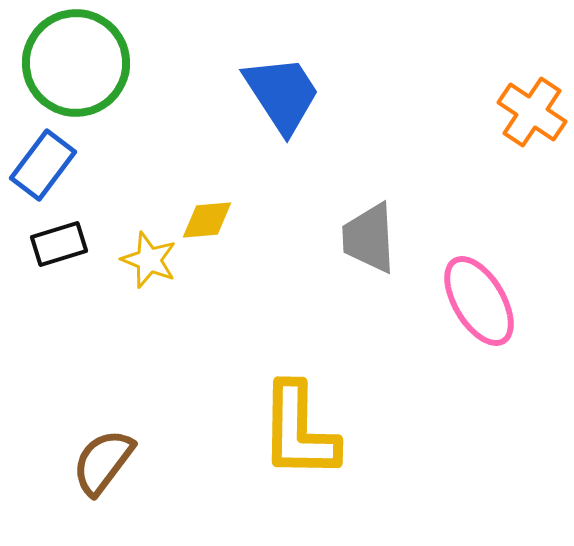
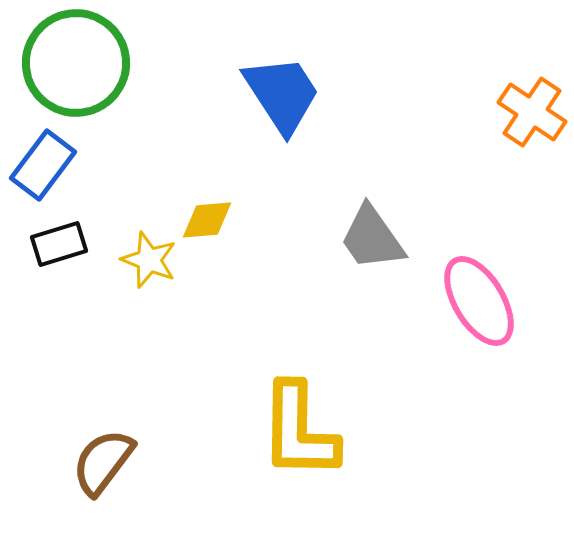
gray trapezoid: moved 3 px right; rotated 32 degrees counterclockwise
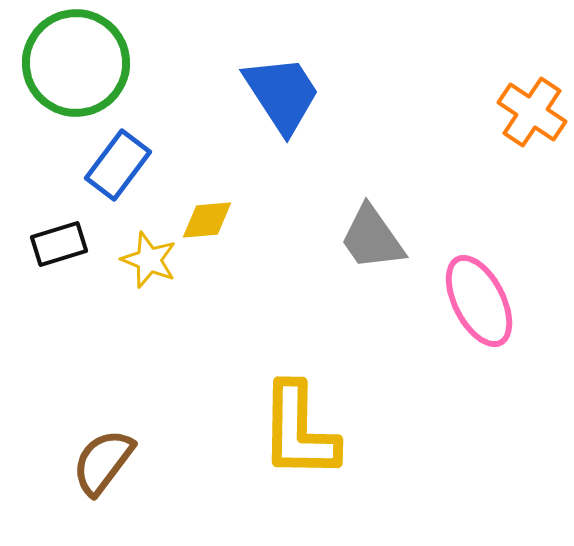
blue rectangle: moved 75 px right
pink ellipse: rotated 4 degrees clockwise
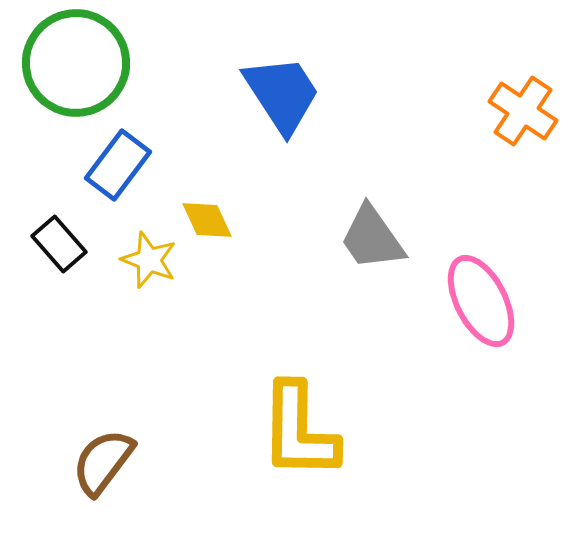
orange cross: moved 9 px left, 1 px up
yellow diamond: rotated 70 degrees clockwise
black rectangle: rotated 66 degrees clockwise
pink ellipse: moved 2 px right
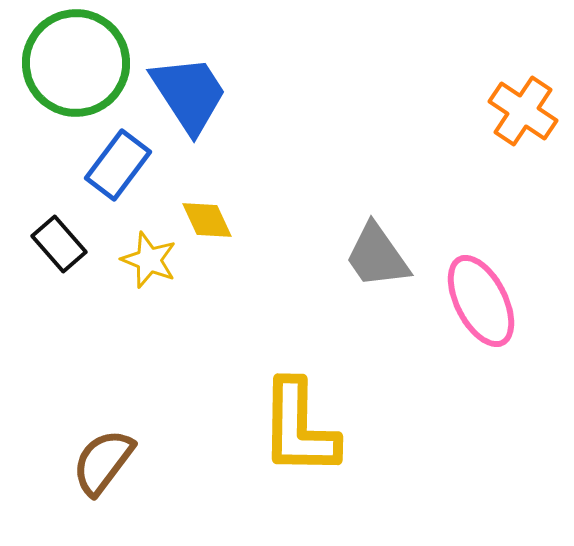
blue trapezoid: moved 93 px left
gray trapezoid: moved 5 px right, 18 px down
yellow L-shape: moved 3 px up
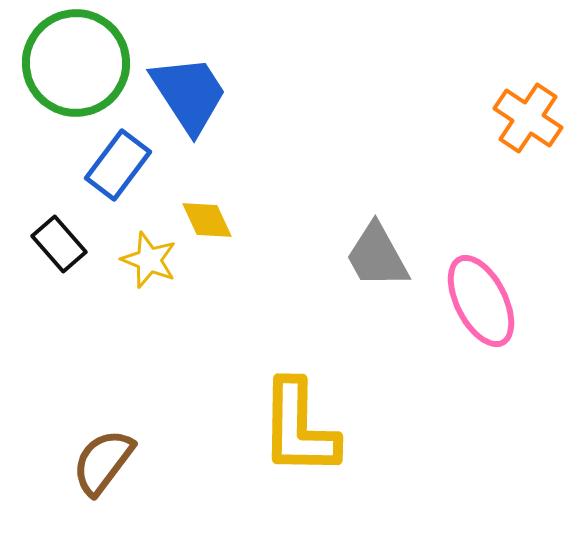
orange cross: moved 5 px right, 7 px down
gray trapezoid: rotated 6 degrees clockwise
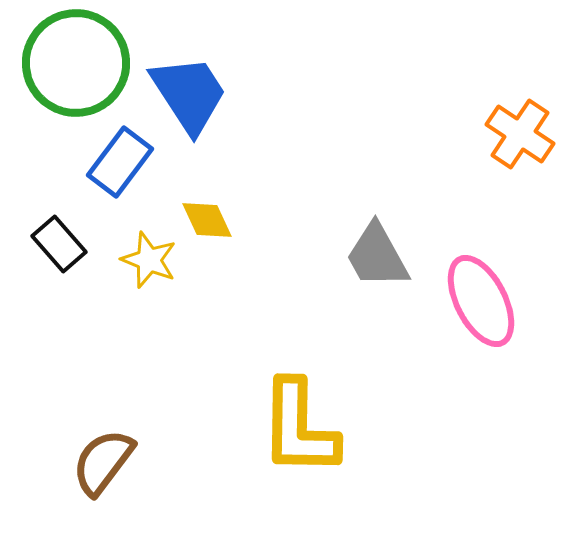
orange cross: moved 8 px left, 16 px down
blue rectangle: moved 2 px right, 3 px up
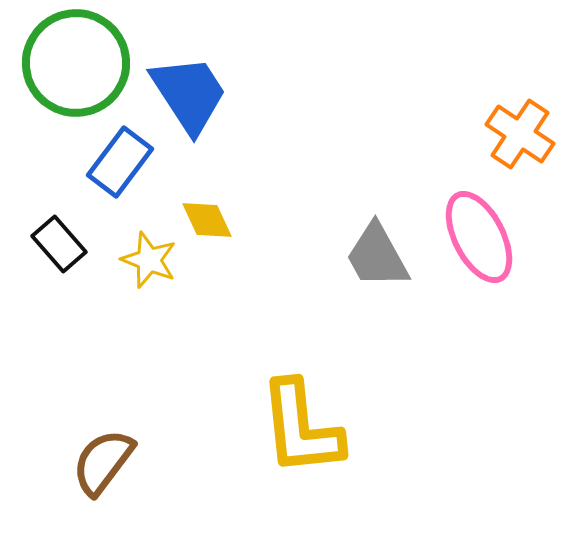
pink ellipse: moved 2 px left, 64 px up
yellow L-shape: moved 2 px right; rotated 7 degrees counterclockwise
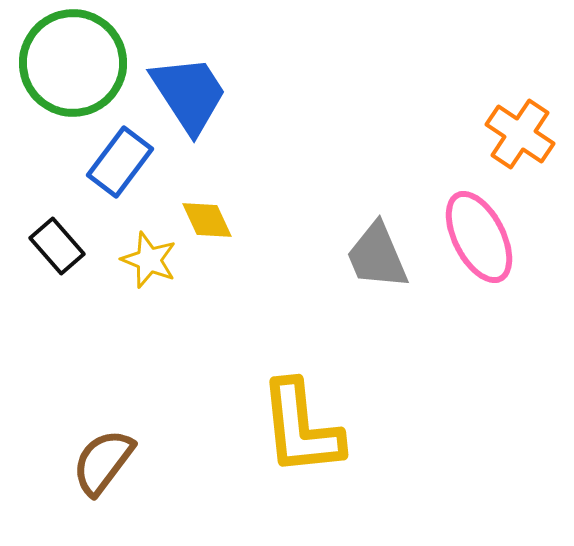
green circle: moved 3 px left
black rectangle: moved 2 px left, 2 px down
gray trapezoid: rotated 6 degrees clockwise
